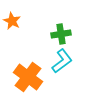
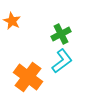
green cross: rotated 18 degrees counterclockwise
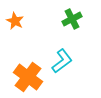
orange star: moved 3 px right
green cross: moved 11 px right, 15 px up
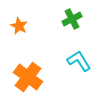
orange star: moved 4 px right, 5 px down
cyan L-shape: moved 17 px right; rotated 85 degrees counterclockwise
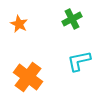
orange star: moved 2 px up
cyan L-shape: rotated 70 degrees counterclockwise
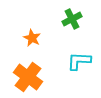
orange star: moved 13 px right, 14 px down
cyan L-shape: rotated 15 degrees clockwise
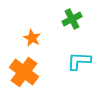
orange cross: moved 4 px left, 5 px up
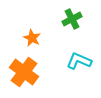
cyan L-shape: rotated 20 degrees clockwise
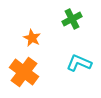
cyan L-shape: moved 2 px down
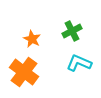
green cross: moved 12 px down
orange star: moved 1 px down
